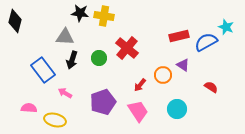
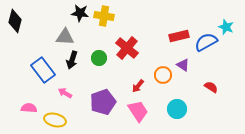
red arrow: moved 2 px left, 1 px down
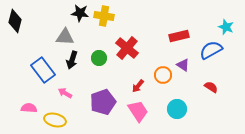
blue semicircle: moved 5 px right, 8 px down
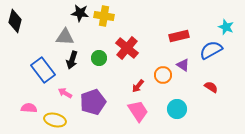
purple pentagon: moved 10 px left
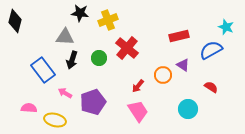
yellow cross: moved 4 px right, 4 px down; rotated 30 degrees counterclockwise
cyan circle: moved 11 px right
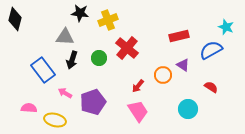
black diamond: moved 2 px up
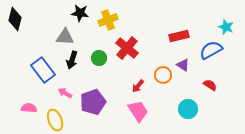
red semicircle: moved 1 px left, 2 px up
yellow ellipse: rotated 55 degrees clockwise
